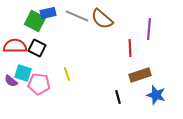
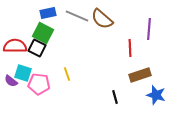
green square: moved 8 px right, 12 px down
black line: moved 3 px left
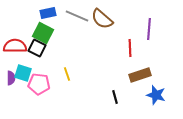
purple semicircle: moved 3 px up; rotated 128 degrees counterclockwise
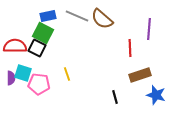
blue rectangle: moved 3 px down
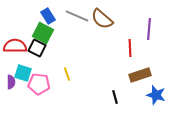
blue rectangle: rotated 70 degrees clockwise
purple semicircle: moved 4 px down
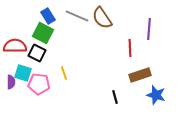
brown semicircle: moved 1 px up; rotated 15 degrees clockwise
black square: moved 5 px down
yellow line: moved 3 px left, 1 px up
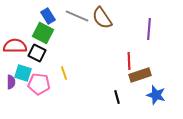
red line: moved 1 px left, 13 px down
black line: moved 2 px right
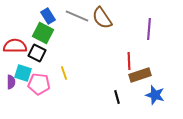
blue star: moved 1 px left
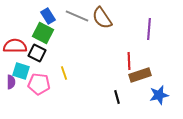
cyan square: moved 2 px left, 2 px up
blue star: moved 4 px right; rotated 30 degrees counterclockwise
